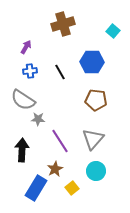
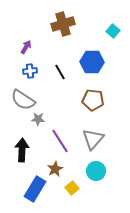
brown pentagon: moved 3 px left
blue rectangle: moved 1 px left, 1 px down
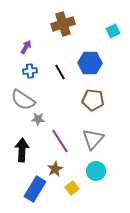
cyan square: rotated 24 degrees clockwise
blue hexagon: moved 2 px left, 1 px down
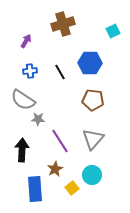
purple arrow: moved 6 px up
cyan circle: moved 4 px left, 4 px down
blue rectangle: rotated 35 degrees counterclockwise
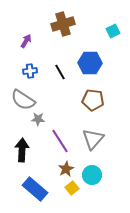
brown star: moved 11 px right
blue rectangle: rotated 45 degrees counterclockwise
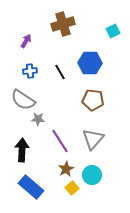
blue rectangle: moved 4 px left, 2 px up
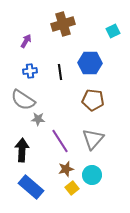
black line: rotated 21 degrees clockwise
brown star: rotated 14 degrees clockwise
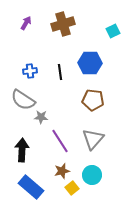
purple arrow: moved 18 px up
gray star: moved 3 px right, 2 px up
brown star: moved 4 px left, 2 px down
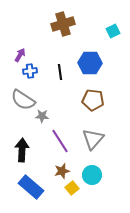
purple arrow: moved 6 px left, 32 px down
gray star: moved 1 px right, 1 px up
